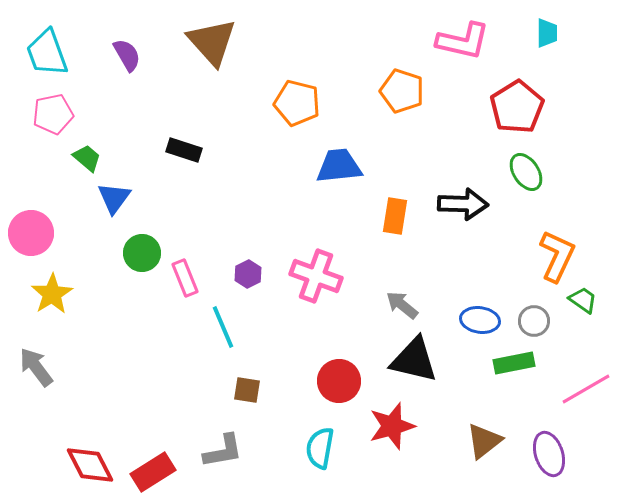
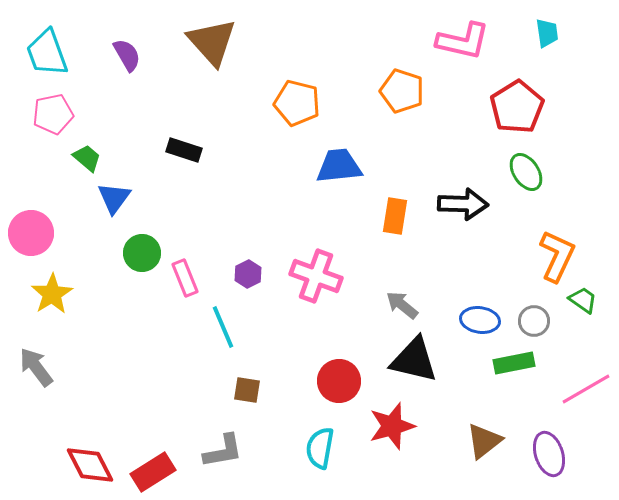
cyan trapezoid at (547, 33): rotated 8 degrees counterclockwise
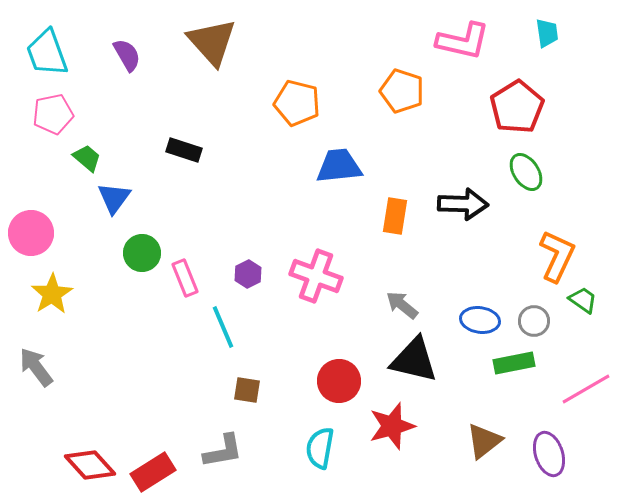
red diamond at (90, 465): rotated 15 degrees counterclockwise
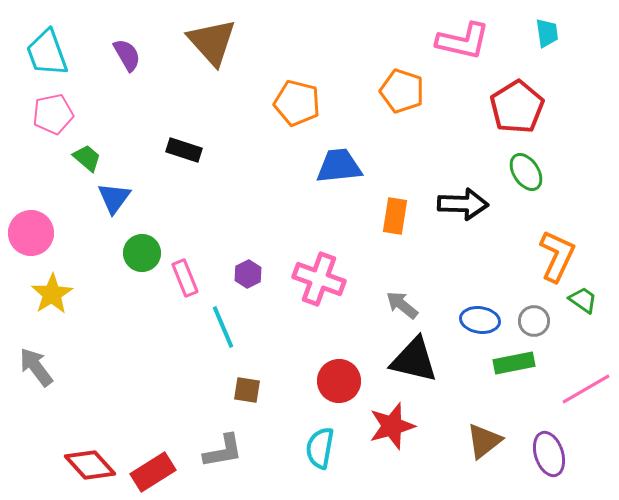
pink cross at (316, 276): moved 3 px right, 3 px down
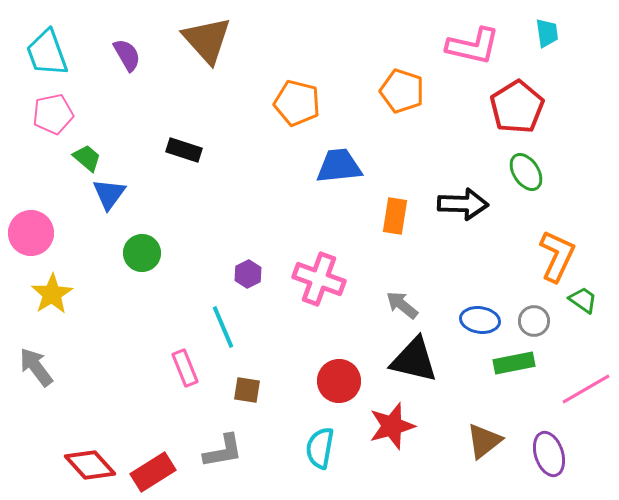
pink L-shape at (463, 41): moved 10 px right, 5 px down
brown triangle at (212, 42): moved 5 px left, 2 px up
blue triangle at (114, 198): moved 5 px left, 4 px up
pink rectangle at (185, 278): moved 90 px down
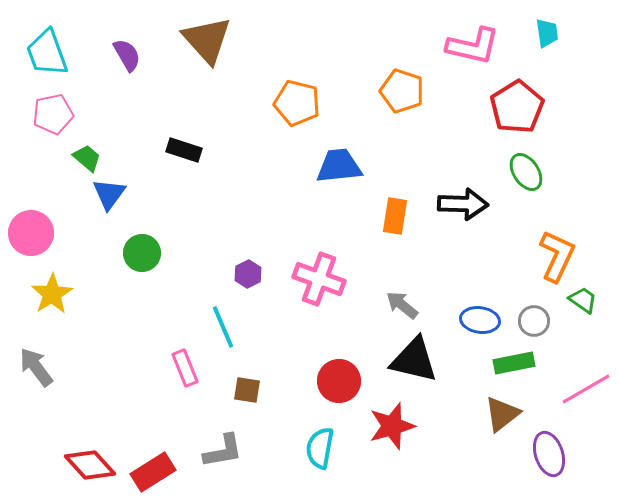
brown triangle at (484, 441): moved 18 px right, 27 px up
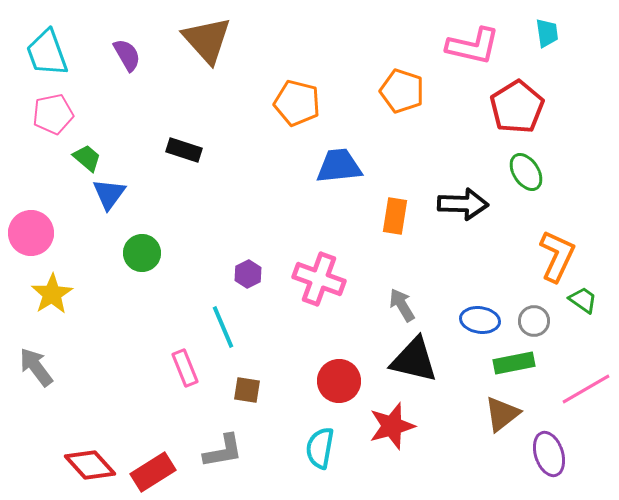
gray arrow at (402, 305): rotated 20 degrees clockwise
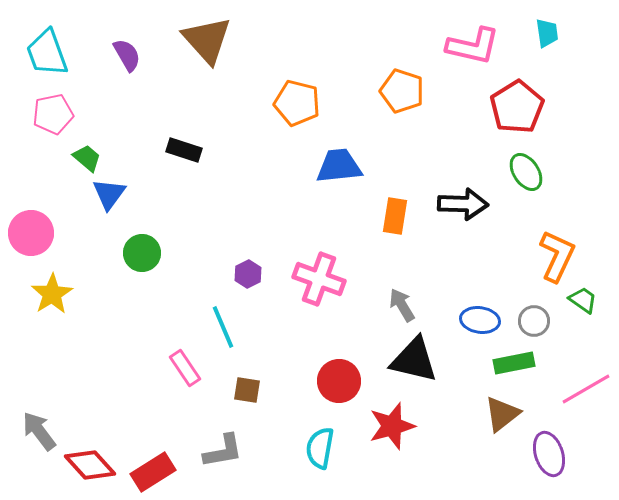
gray arrow at (36, 367): moved 3 px right, 64 px down
pink rectangle at (185, 368): rotated 12 degrees counterclockwise
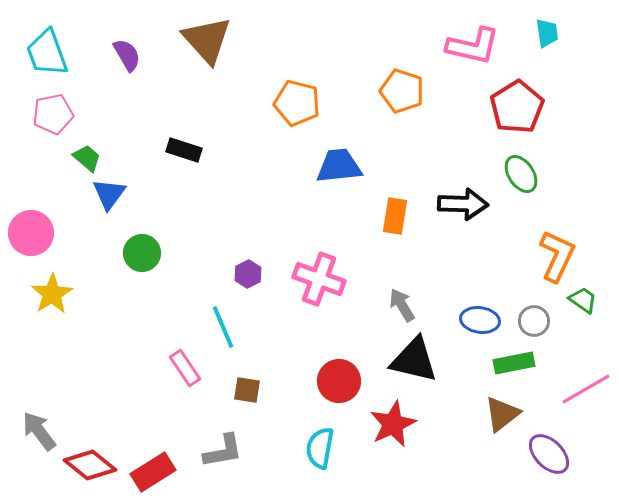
green ellipse at (526, 172): moved 5 px left, 2 px down
red star at (392, 426): moved 1 px right, 2 px up; rotated 9 degrees counterclockwise
purple ellipse at (549, 454): rotated 27 degrees counterclockwise
red diamond at (90, 465): rotated 9 degrees counterclockwise
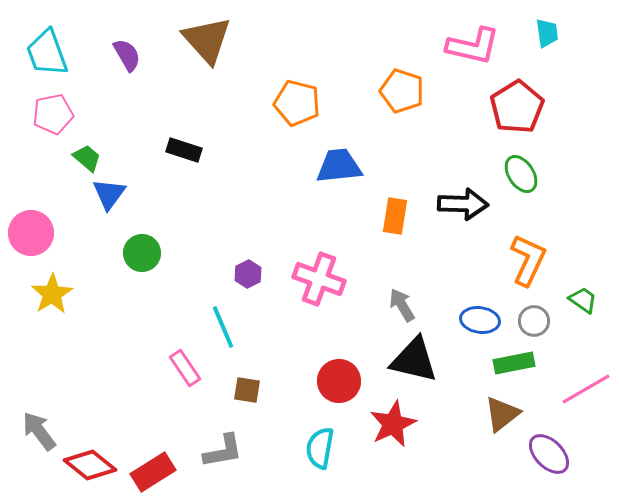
orange L-shape at (557, 256): moved 29 px left, 4 px down
